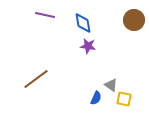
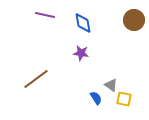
purple star: moved 7 px left, 7 px down
blue semicircle: rotated 56 degrees counterclockwise
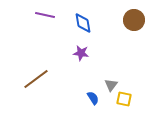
gray triangle: rotated 32 degrees clockwise
blue semicircle: moved 3 px left
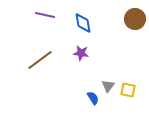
brown circle: moved 1 px right, 1 px up
brown line: moved 4 px right, 19 px up
gray triangle: moved 3 px left, 1 px down
yellow square: moved 4 px right, 9 px up
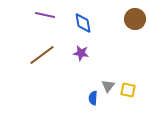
brown line: moved 2 px right, 5 px up
blue semicircle: rotated 144 degrees counterclockwise
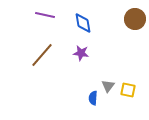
brown line: rotated 12 degrees counterclockwise
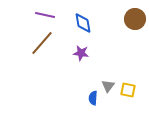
brown line: moved 12 px up
